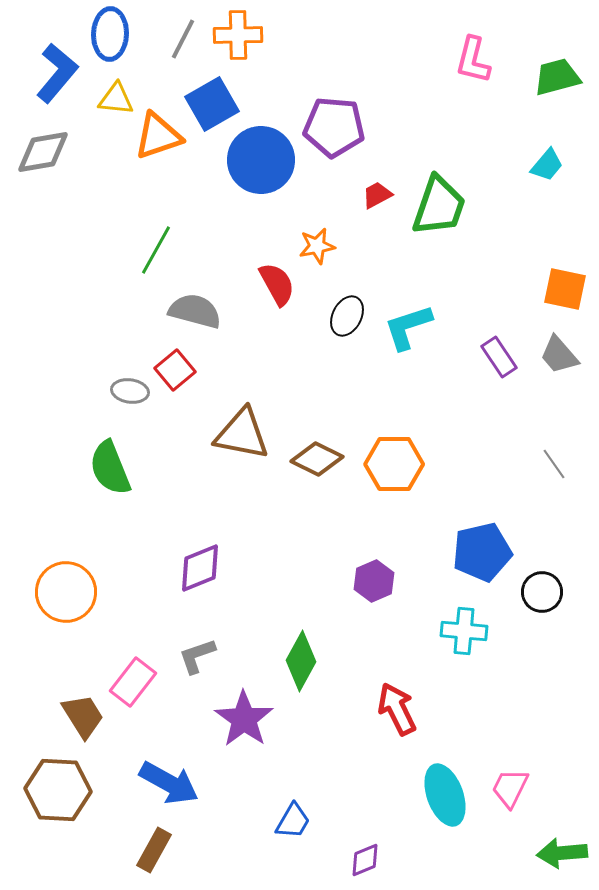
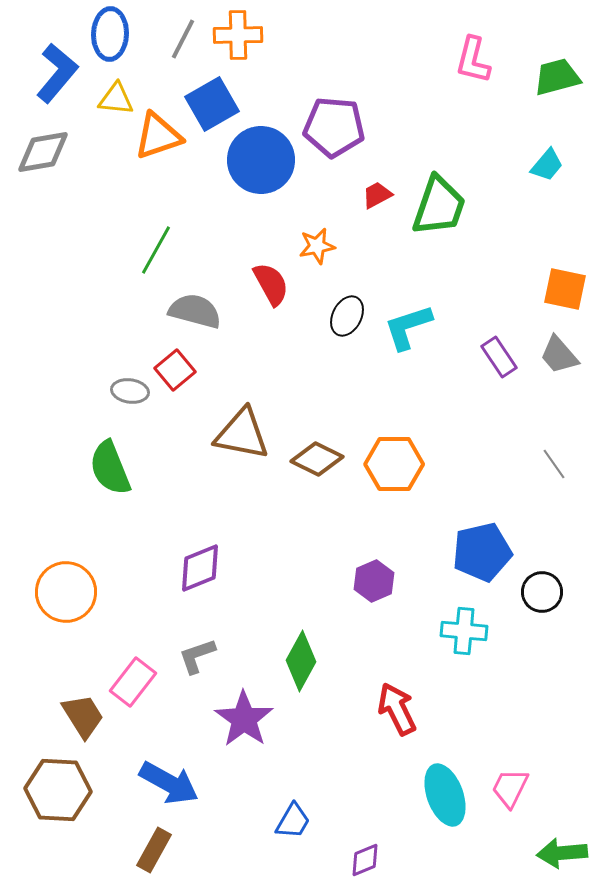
red semicircle at (277, 284): moved 6 px left
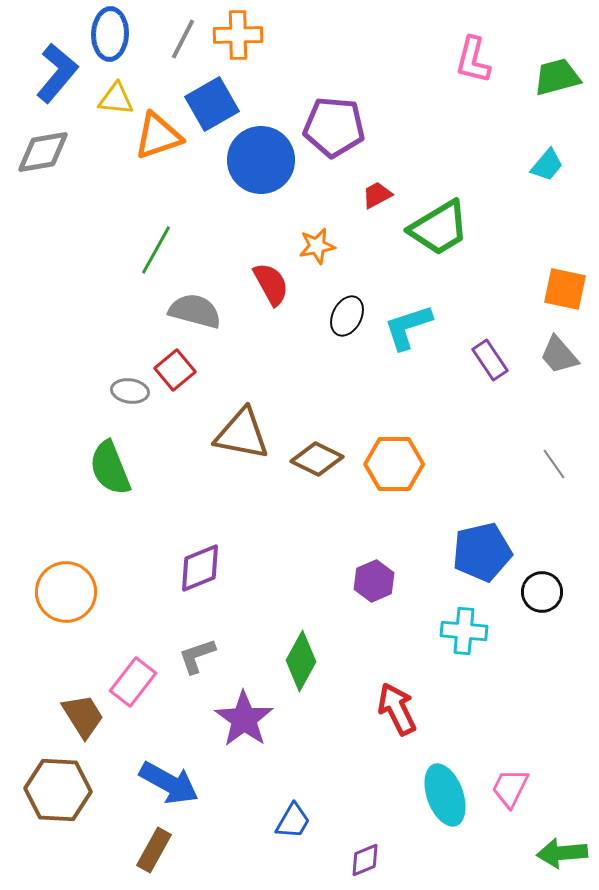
green trapezoid at (439, 206): moved 22 px down; rotated 40 degrees clockwise
purple rectangle at (499, 357): moved 9 px left, 3 px down
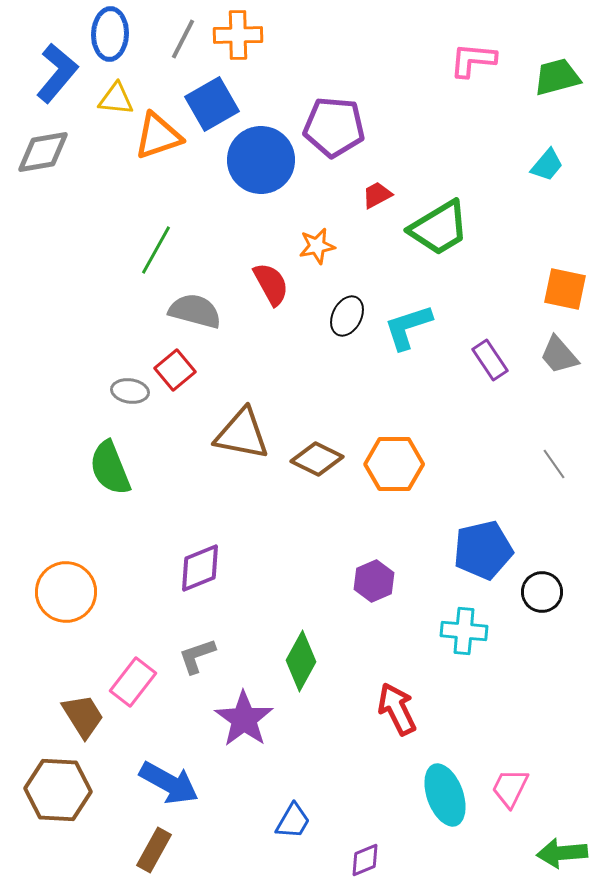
pink L-shape at (473, 60): rotated 81 degrees clockwise
blue pentagon at (482, 552): moved 1 px right, 2 px up
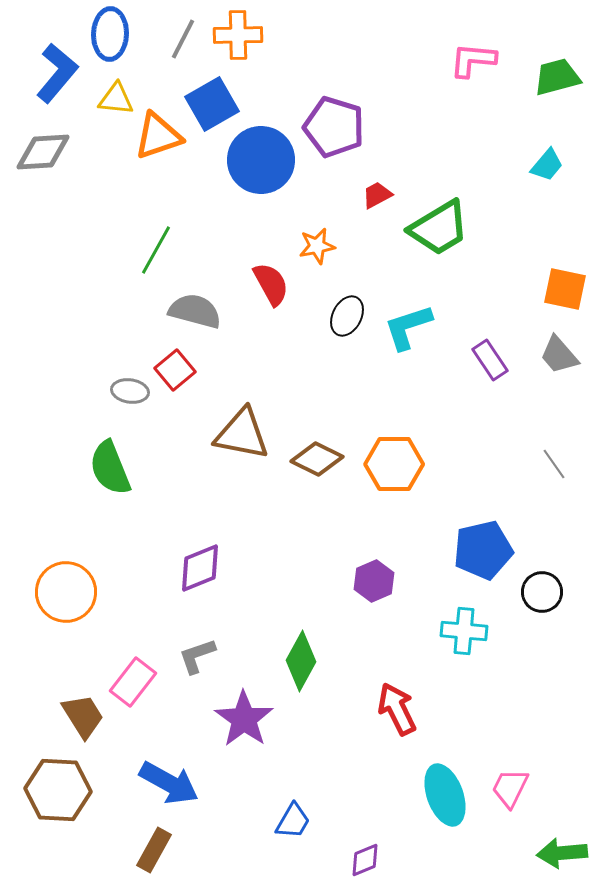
purple pentagon at (334, 127): rotated 12 degrees clockwise
gray diamond at (43, 152): rotated 6 degrees clockwise
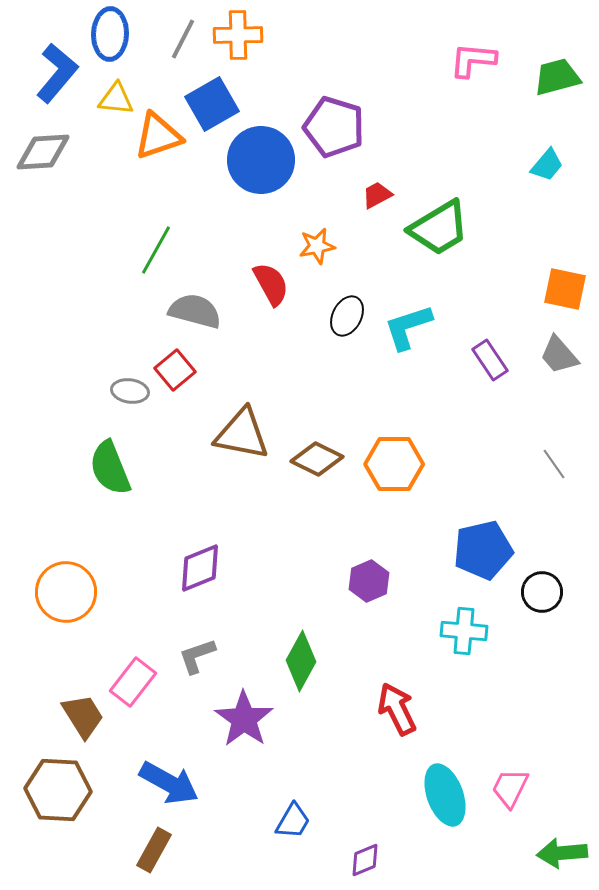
purple hexagon at (374, 581): moved 5 px left
